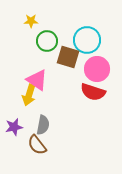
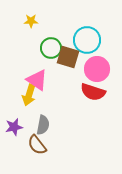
green circle: moved 4 px right, 7 px down
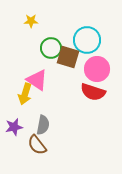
yellow arrow: moved 4 px left, 1 px up
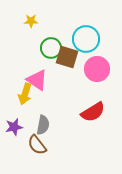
cyan circle: moved 1 px left, 1 px up
brown square: moved 1 px left
red semicircle: moved 20 px down; rotated 50 degrees counterclockwise
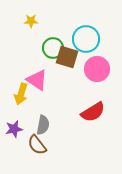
green circle: moved 2 px right
yellow arrow: moved 4 px left
purple star: moved 2 px down
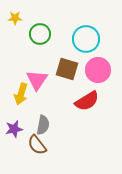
yellow star: moved 16 px left, 3 px up
green circle: moved 13 px left, 14 px up
brown square: moved 12 px down
pink circle: moved 1 px right, 1 px down
pink triangle: rotated 30 degrees clockwise
red semicircle: moved 6 px left, 11 px up
